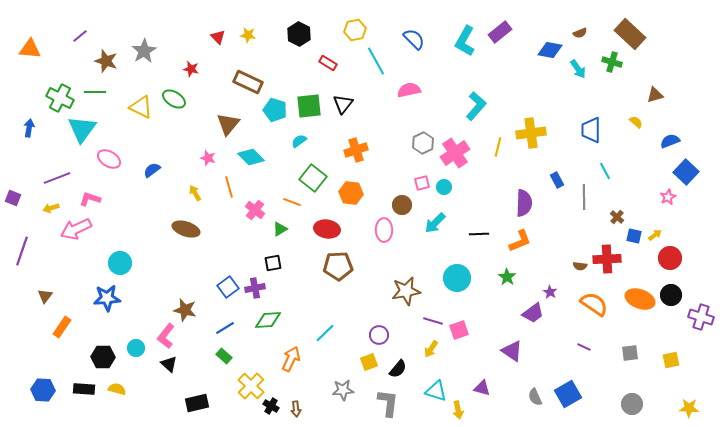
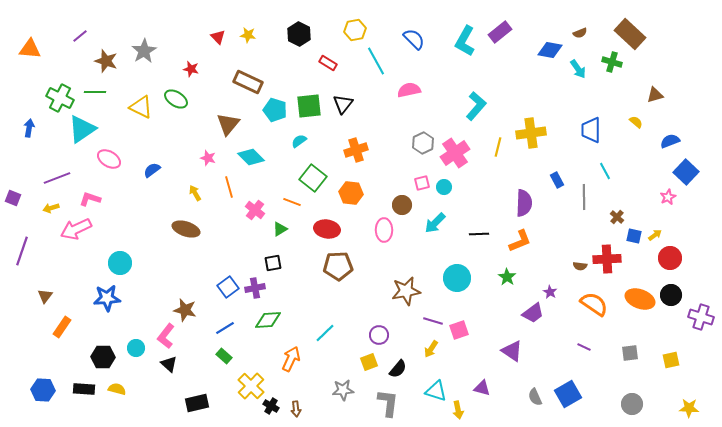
green ellipse at (174, 99): moved 2 px right
cyan triangle at (82, 129): rotated 20 degrees clockwise
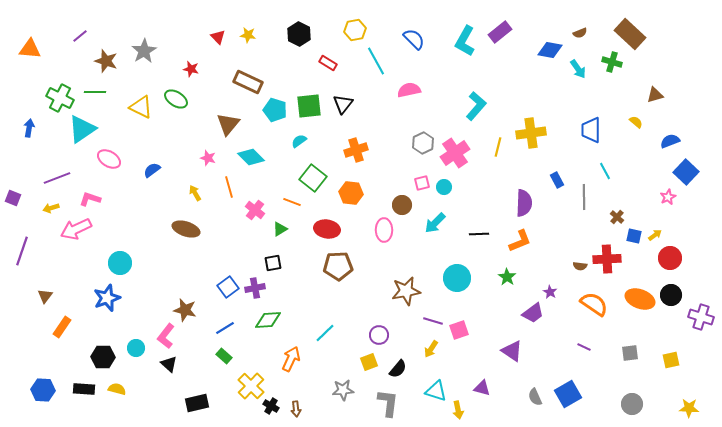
blue star at (107, 298): rotated 16 degrees counterclockwise
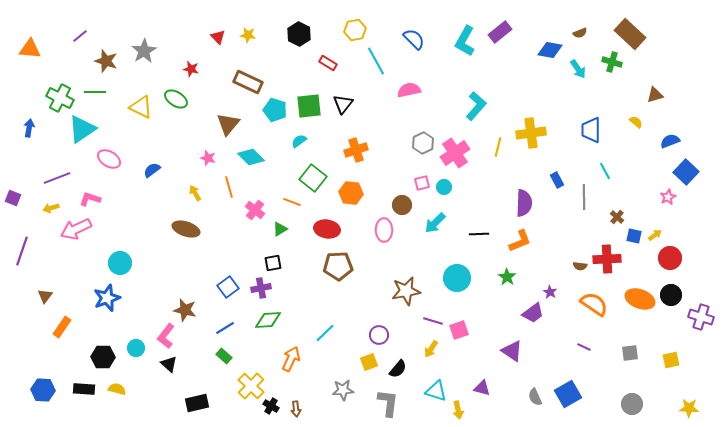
purple cross at (255, 288): moved 6 px right
